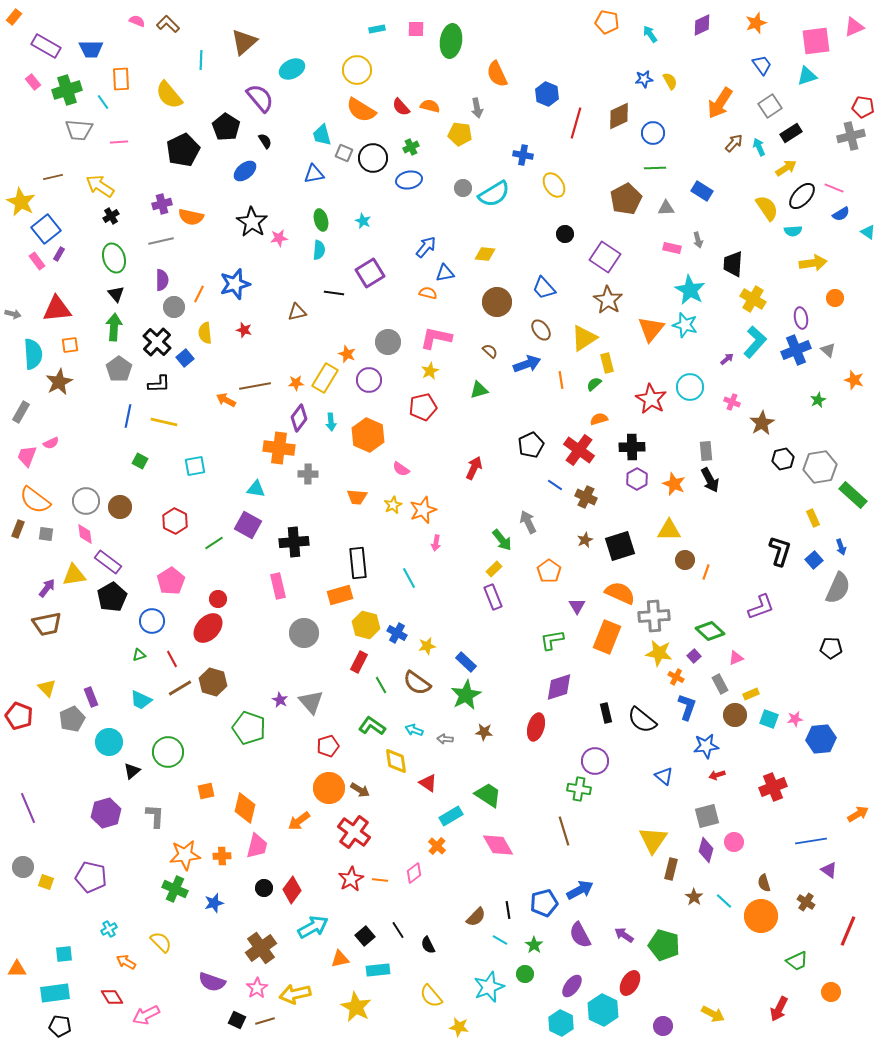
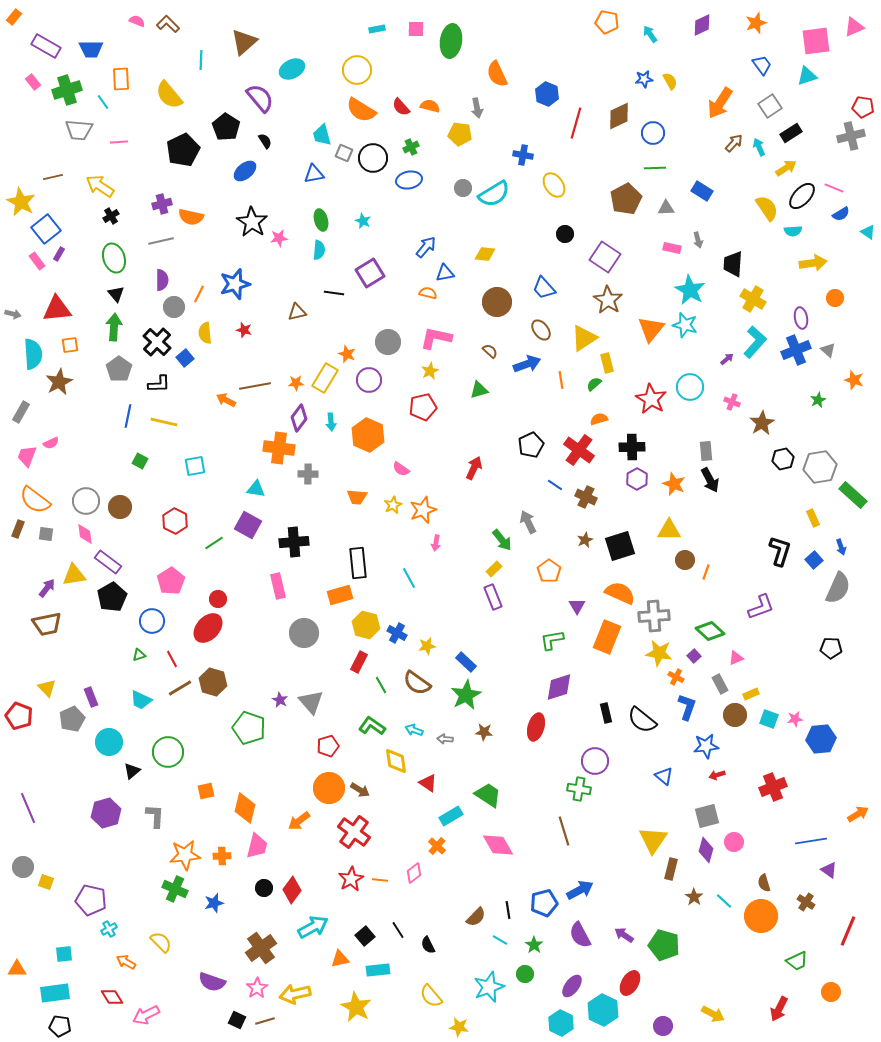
purple pentagon at (91, 877): moved 23 px down
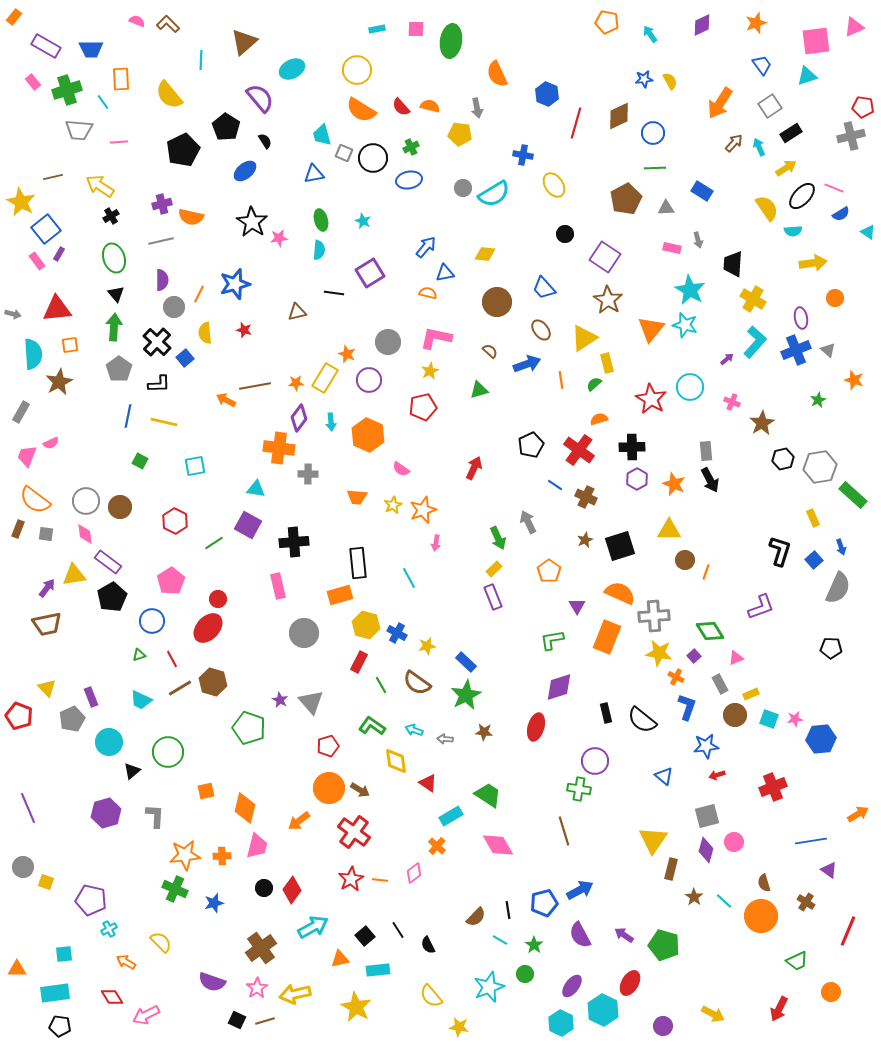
green arrow at (502, 540): moved 4 px left, 2 px up; rotated 15 degrees clockwise
green diamond at (710, 631): rotated 16 degrees clockwise
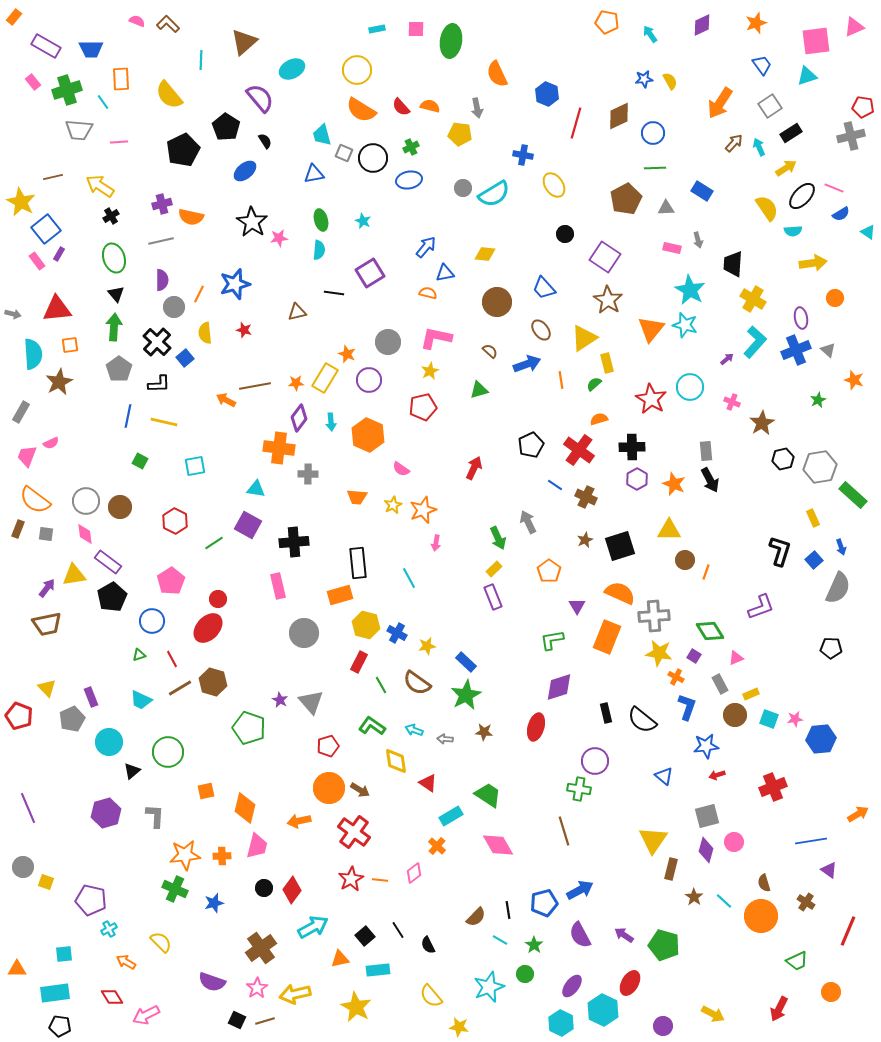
purple square at (694, 656): rotated 16 degrees counterclockwise
orange arrow at (299, 821): rotated 25 degrees clockwise
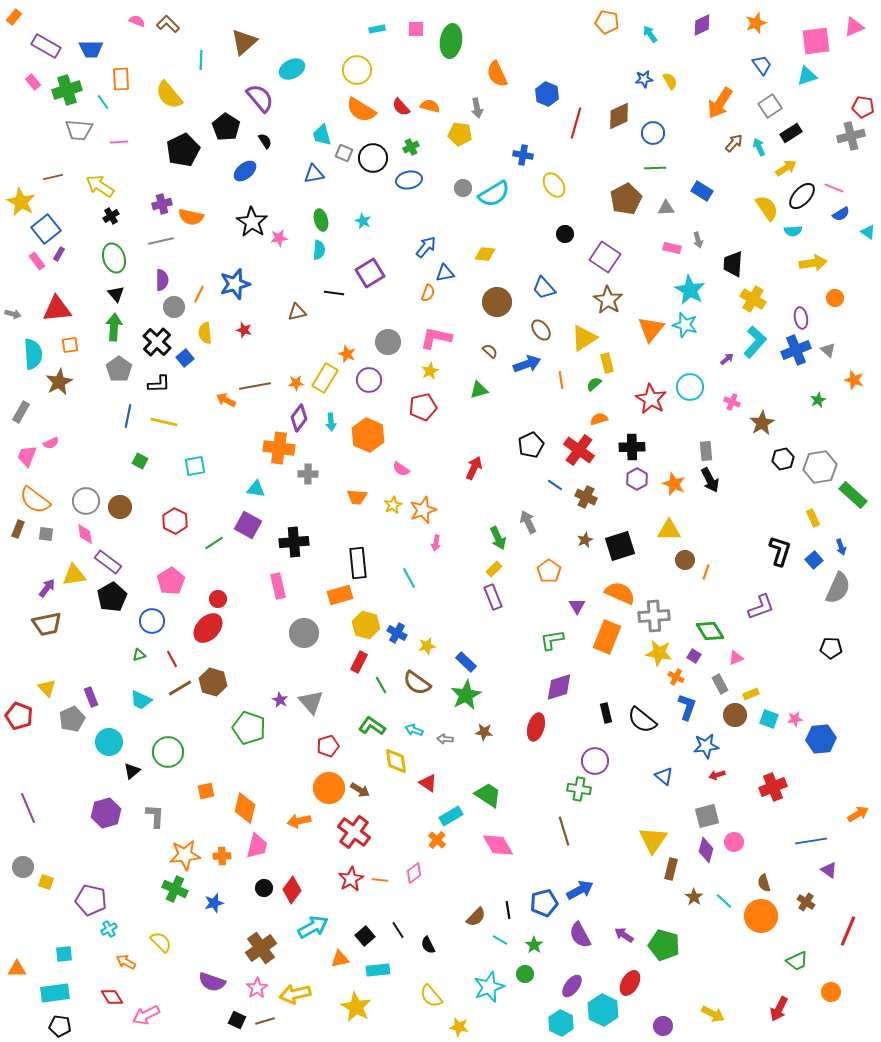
orange semicircle at (428, 293): rotated 96 degrees clockwise
orange cross at (437, 846): moved 6 px up
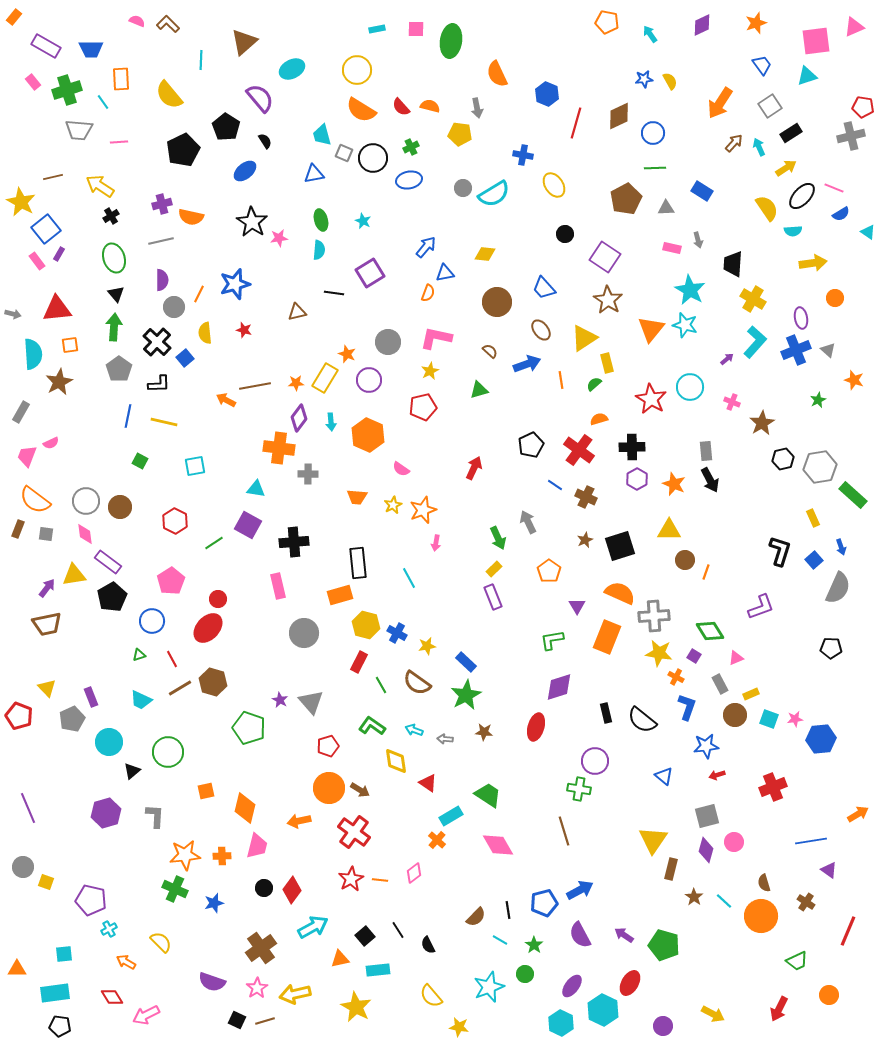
orange circle at (831, 992): moved 2 px left, 3 px down
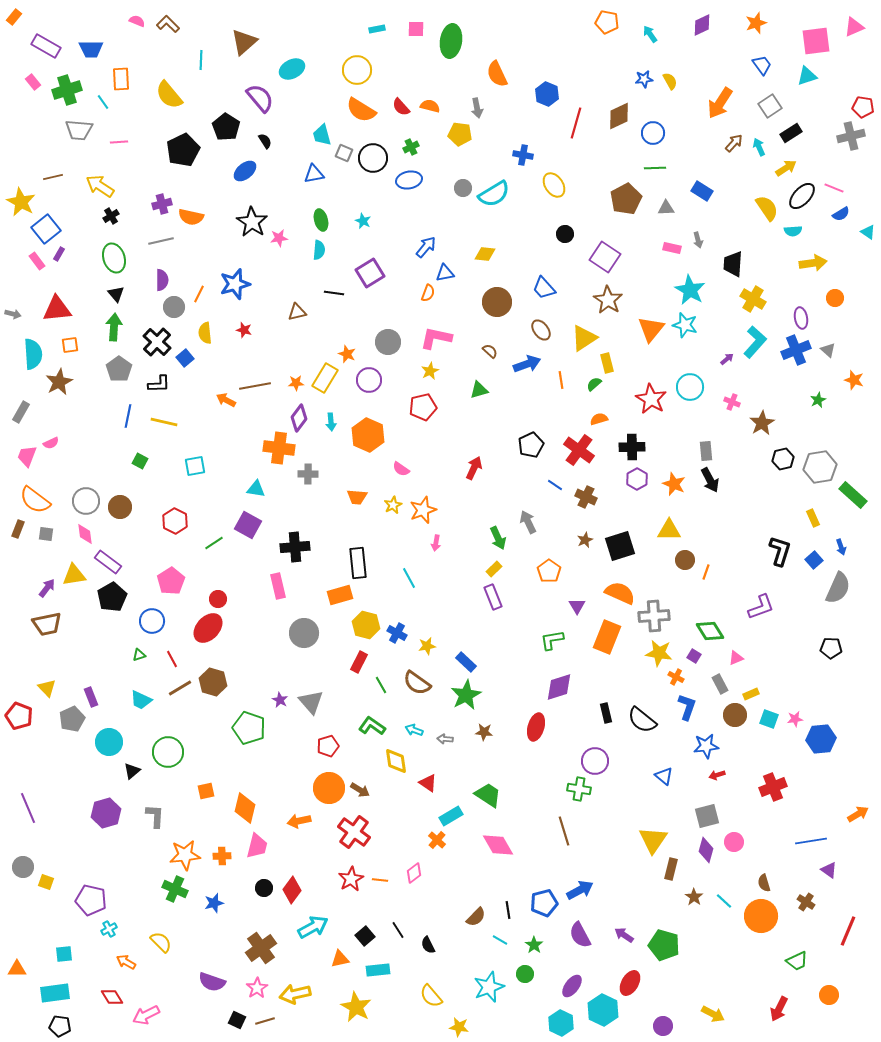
black cross at (294, 542): moved 1 px right, 5 px down
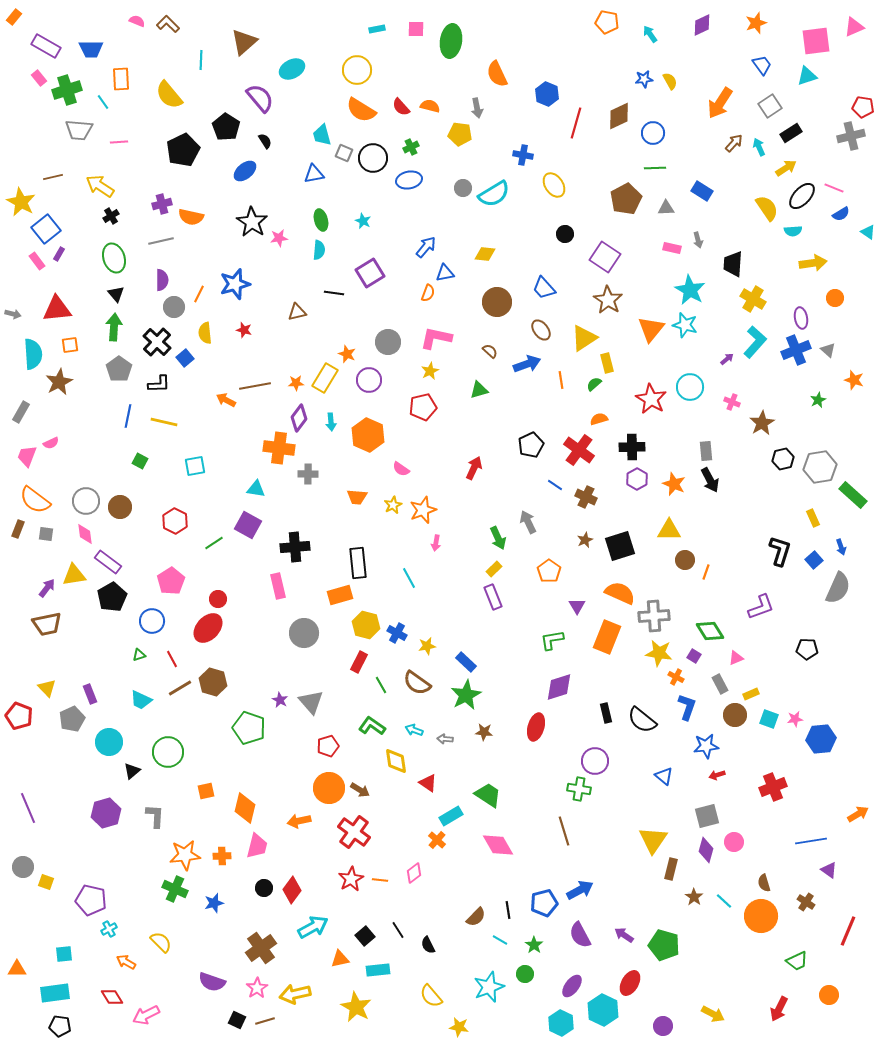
pink rectangle at (33, 82): moved 6 px right, 4 px up
black pentagon at (831, 648): moved 24 px left, 1 px down
purple rectangle at (91, 697): moved 1 px left, 3 px up
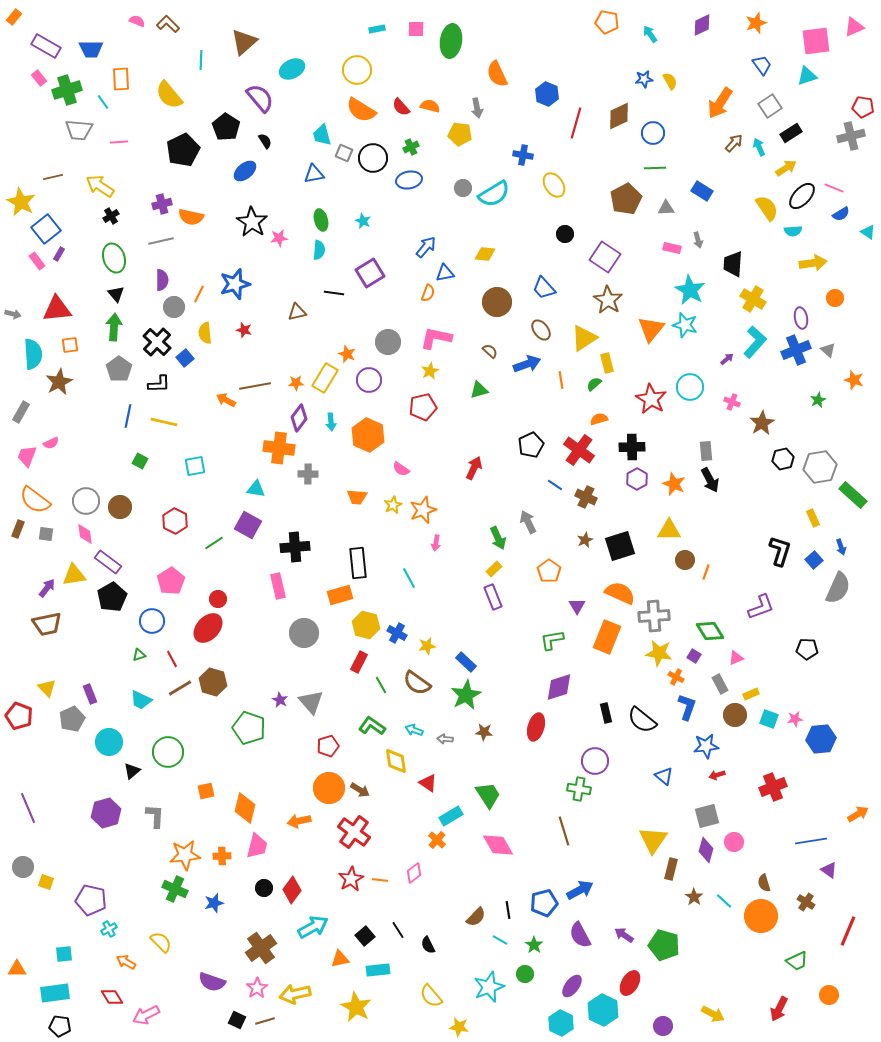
green trapezoid at (488, 795): rotated 24 degrees clockwise
